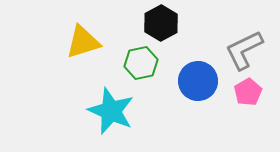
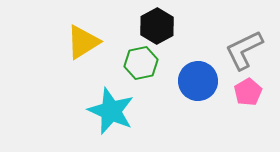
black hexagon: moved 4 px left, 3 px down
yellow triangle: rotated 15 degrees counterclockwise
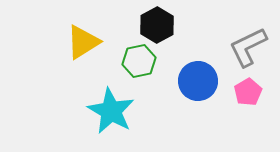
black hexagon: moved 1 px up
gray L-shape: moved 4 px right, 3 px up
green hexagon: moved 2 px left, 2 px up
cyan star: rotated 6 degrees clockwise
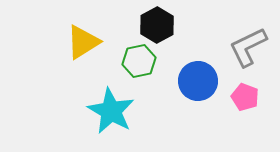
pink pentagon: moved 3 px left, 5 px down; rotated 20 degrees counterclockwise
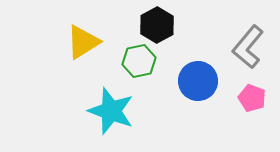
gray L-shape: rotated 24 degrees counterclockwise
pink pentagon: moved 7 px right, 1 px down
cyan star: rotated 9 degrees counterclockwise
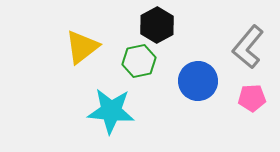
yellow triangle: moved 1 px left, 5 px down; rotated 6 degrees counterclockwise
pink pentagon: rotated 24 degrees counterclockwise
cyan star: rotated 15 degrees counterclockwise
